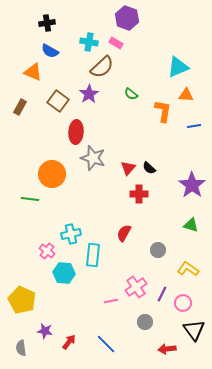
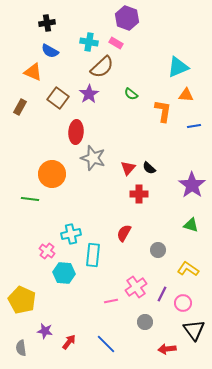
brown square at (58, 101): moved 3 px up
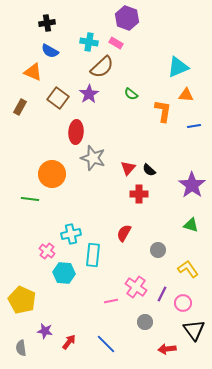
black semicircle at (149, 168): moved 2 px down
yellow L-shape at (188, 269): rotated 20 degrees clockwise
pink cross at (136, 287): rotated 20 degrees counterclockwise
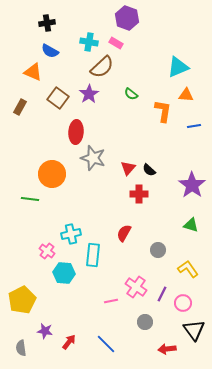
yellow pentagon at (22, 300): rotated 20 degrees clockwise
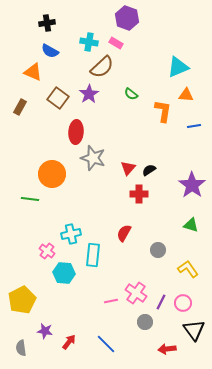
black semicircle at (149, 170): rotated 104 degrees clockwise
pink cross at (136, 287): moved 6 px down
purple line at (162, 294): moved 1 px left, 8 px down
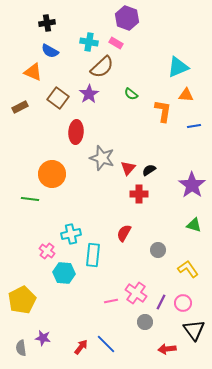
brown rectangle at (20, 107): rotated 35 degrees clockwise
gray star at (93, 158): moved 9 px right
green triangle at (191, 225): moved 3 px right
purple star at (45, 331): moved 2 px left, 7 px down
red arrow at (69, 342): moved 12 px right, 5 px down
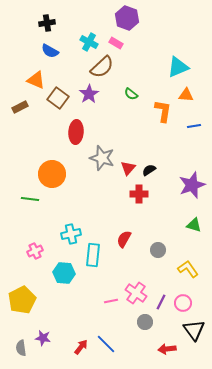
cyan cross at (89, 42): rotated 18 degrees clockwise
orange triangle at (33, 72): moved 3 px right, 8 px down
purple star at (192, 185): rotated 16 degrees clockwise
red semicircle at (124, 233): moved 6 px down
pink cross at (47, 251): moved 12 px left; rotated 28 degrees clockwise
